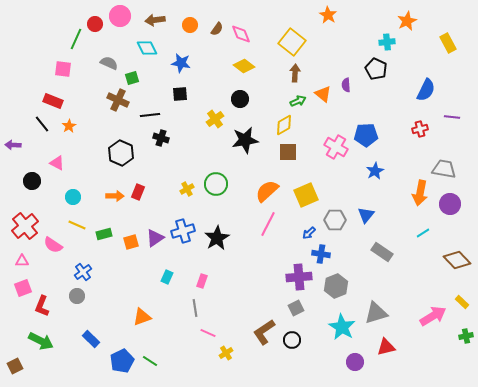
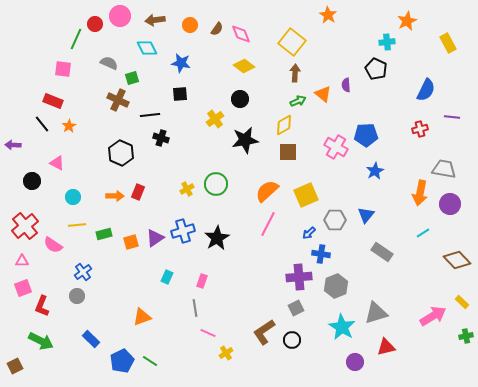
yellow line at (77, 225): rotated 30 degrees counterclockwise
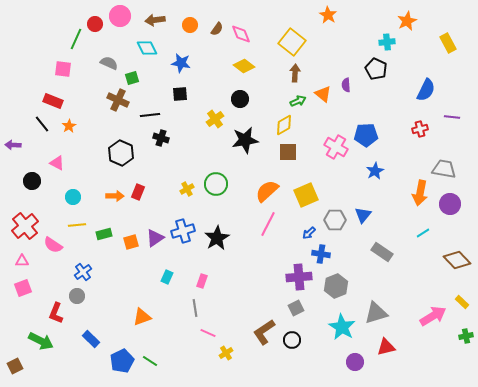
blue triangle at (366, 215): moved 3 px left
red L-shape at (42, 306): moved 14 px right, 7 px down
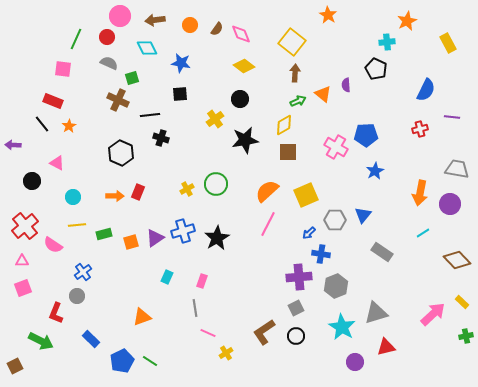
red circle at (95, 24): moved 12 px right, 13 px down
gray trapezoid at (444, 169): moved 13 px right
pink arrow at (433, 316): moved 2 px up; rotated 12 degrees counterclockwise
black circle at (292, 340): moved 4 px right, 4 px up
